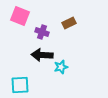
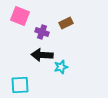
brown rectangle: moved 3 px left
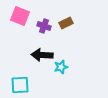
purple cross: moved 2 px right, 6 px up
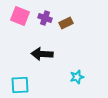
purple cross: moved 1 px right, 8 px up
black arrow: moved 1 px up
cyan star: moved 16 px right, 10 px down
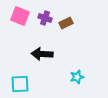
cyan square: moved 1 px up
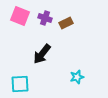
black arrow: rotated 55 degrees counterclockwise
